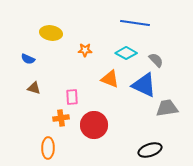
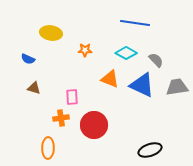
blue triangle: moved 2 px left
gray trapezoid: moved 10 px right, 21 px up
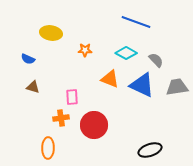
blue line: moved 1 px right, 1 px up; rotated 12 degrees clockwise
brown triangle: moved 1 px left, 1 px up
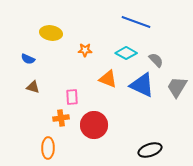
orange triangle: moved 2 px left
gray trapezoid: rotated 50 degrees counterclockwise
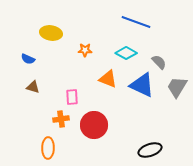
gray semicircle: moved 3 px right, 2 px down
orange cross: moved 1 px down
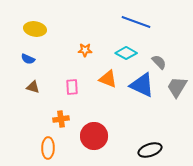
yellow ellipse: moved 16 px left, 4 px up
pink rectangle: moved 10 px up
red circle: moved 11 px down
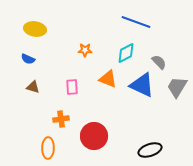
cyan diamond: rotated 55 degrees counterclockwise
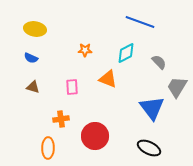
blue line: moved 4 px right
blue semicircle: moved 3 px right, 1 px up
blue triangle: moved 10 px right, 23 px down; rotated 28 degrees clockwise
red circle: moved 1 px right
black ellipse: moved 1 px left, 2 px up; rotated 45 degrees clockwise
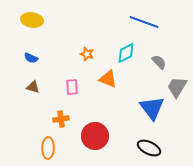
blue line: moved 4 px right
yellow ellipse: moved 3 px left, 9 px up
orange star: moved 2 px right, 4 px down; rotated 16 degrees clockwise
